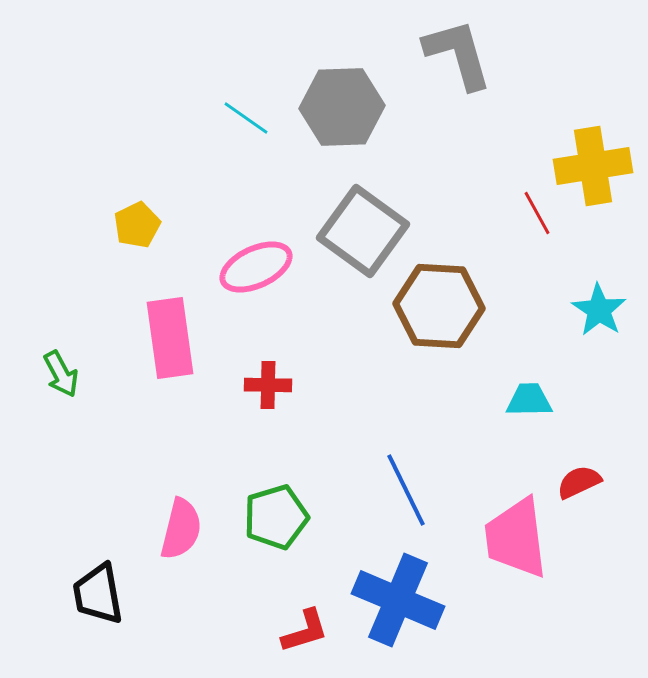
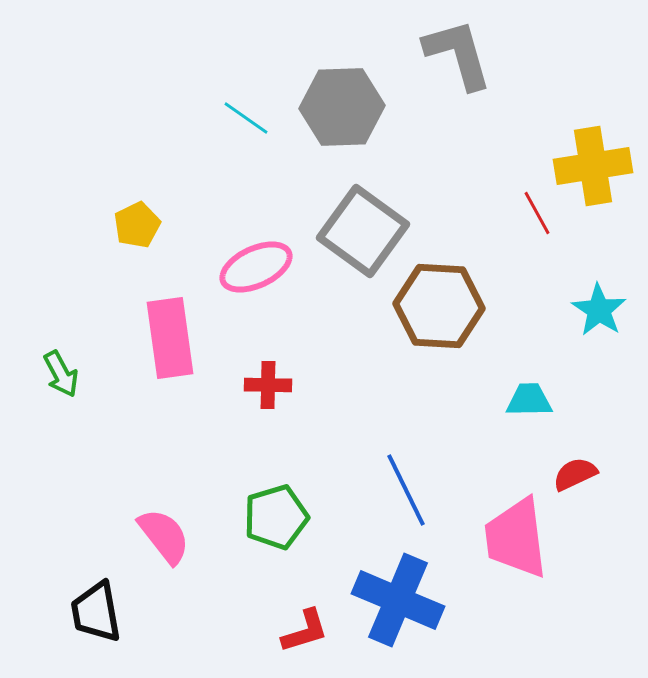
red semicircle: moved 4 px left, 8 px up
pink semicircle: moved 17 px left, 7 px down; rotated 52 degrees counterclockwise
black trapezoid: moved 2 px left, 18 px down
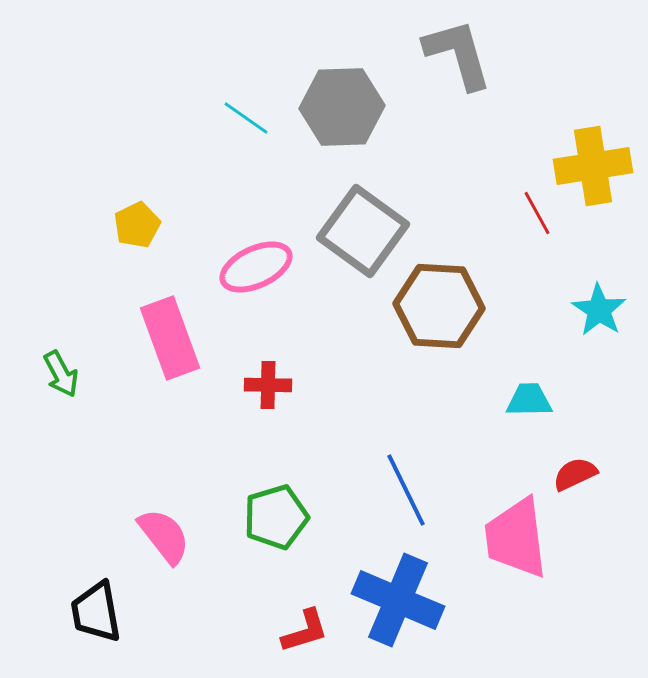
pink rectangle: rotated 12 degrees counterclockwise
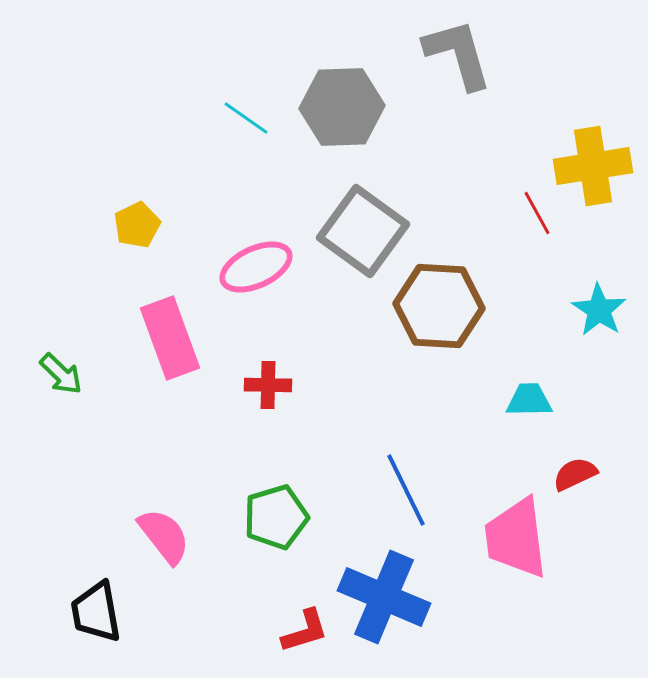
green arrow: rotated 18 degrees counterclockwise
blue cross: moved 14 px left, 3 px up
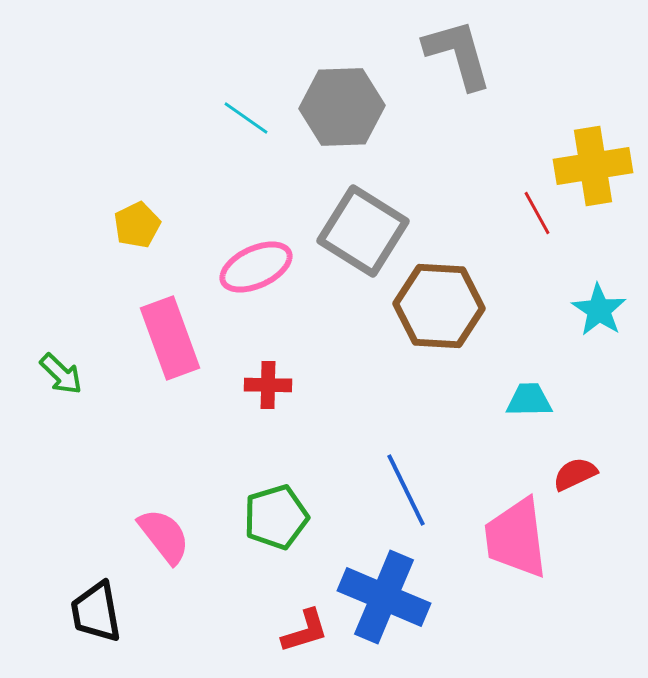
gray square: rotated 4 degrees counterclockwise
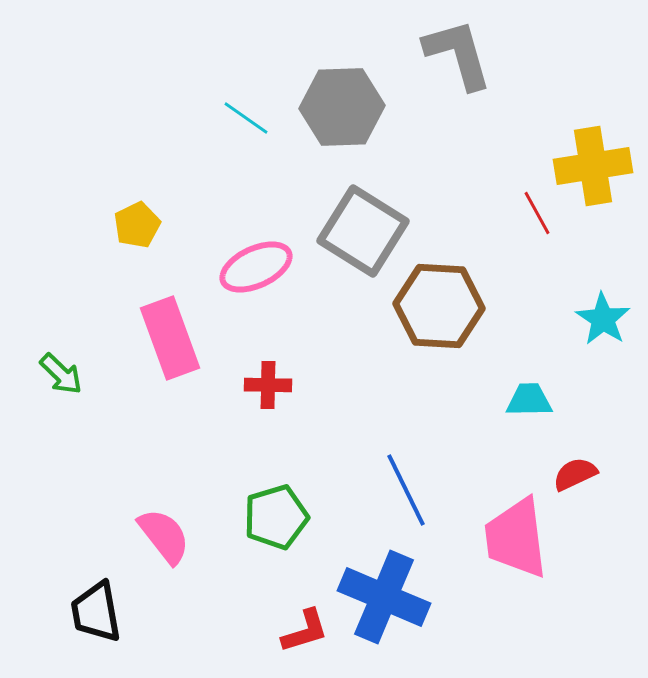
cyan star: moved 4 px right, 9 px down
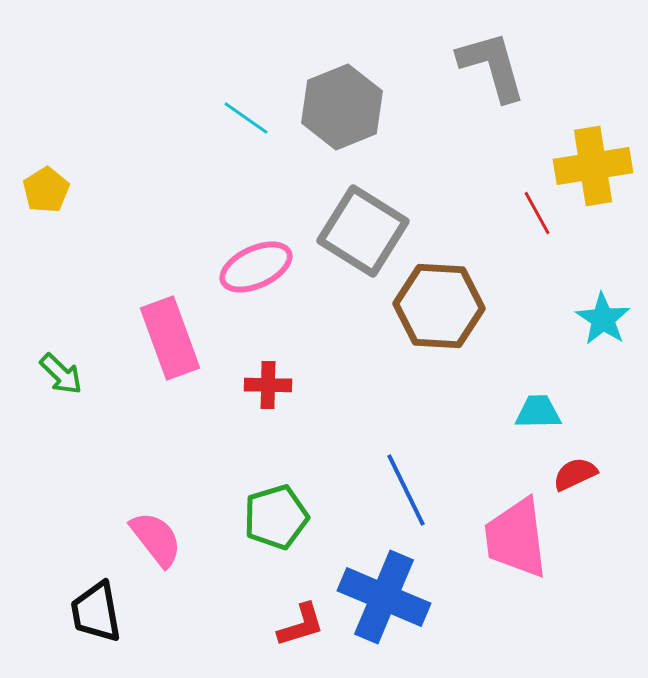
gray L-shape: moved 34 px right, 12 px down
gray hexagon: rotated 20 degrees counterclockwise
yellow pentagon: moved 91 px left, 35 px up; rotated 6 degrees counterclockwise
cyan trapezoid: moved 9 px right, 12 px down
pink semicircle: moved 8 px left, 3 px down
red L-shape: moved 4 px left, 6 px up
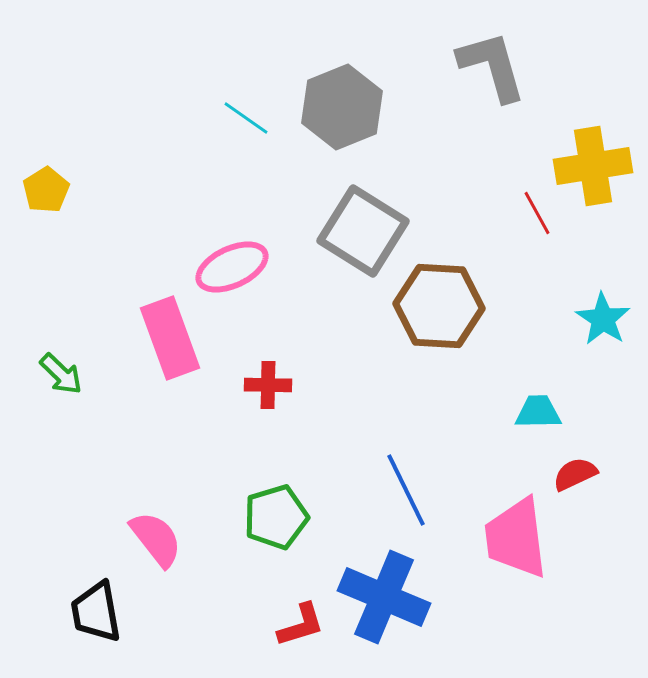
pink ellipse: moved 24 px left
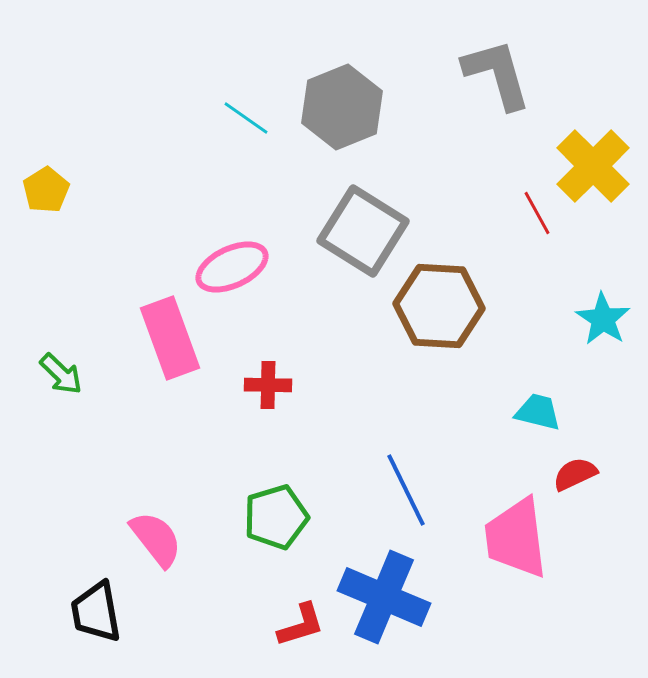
gray L-shape: moved 5 px right, 8 px down
yellow cross: rotated 36 degrees counterclockwise
cyan trapezoid: rotated 15 degrees clockwise
